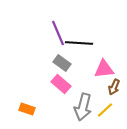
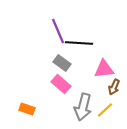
purple line: moved 2 px up
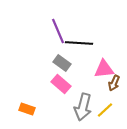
brown arrow: moved 4 px up
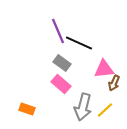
black line: rotated 20 degrees clockwise
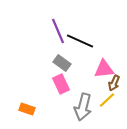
black line: moved 1 px right, 2 px up
pink rectangle: rotated 24 degrees clockwise
yellow line: moved 2 px right, 10 px up
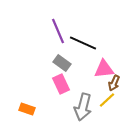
black line: moved 3 px right, 2 px down
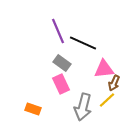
orange rectangle: moved 6 px right
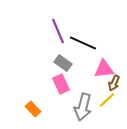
gray rectangle: moved 1 px right
orange rectangle: rotated 28 degrees clockwise
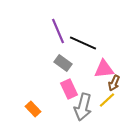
pink rectangle: moved 8 px right, 5 px down
